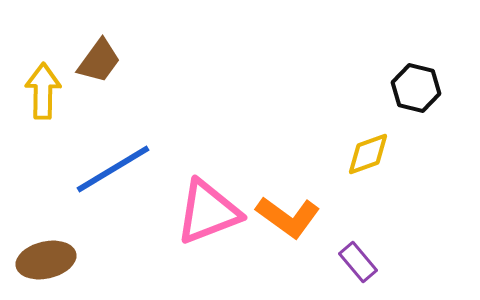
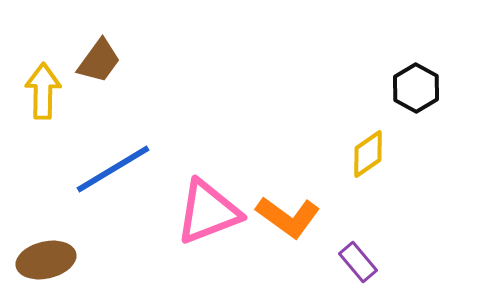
black hexagon: rotated 15 degrees clockwise
yellow diamond: rotated 15 degrees counterclockwise
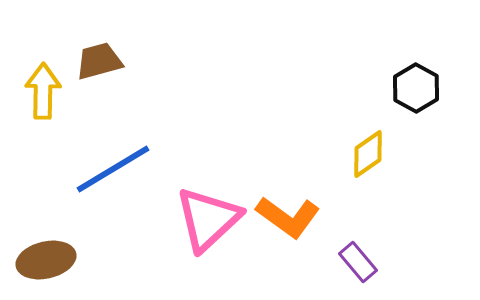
brown trapezoid: rotated 141 degrees counterclockwise
pink triangle: moved 7 px down; rotated 22 degrees counterclockwise
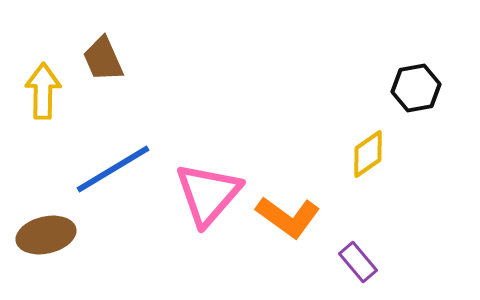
brown trapezoid: moved 4 px right, 2 px up; rotated 99 degrees counterclockwise
black hexagon: rotated 21 degrees clockwise
pink triangle: moved 25 px up; rotated 6 degrees counterclockwise
brown ellipse: moved 25 px up
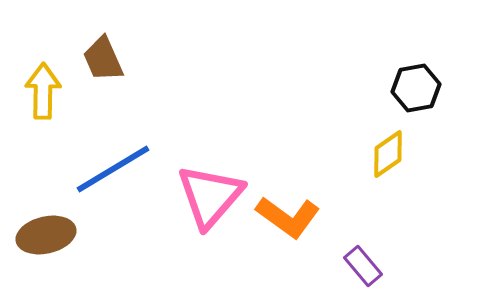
yellow diamond: moved 20 px right
pink triangle: moved 2 px right, 2 px down
purple rectangle: moved 5 px right, 4 px down
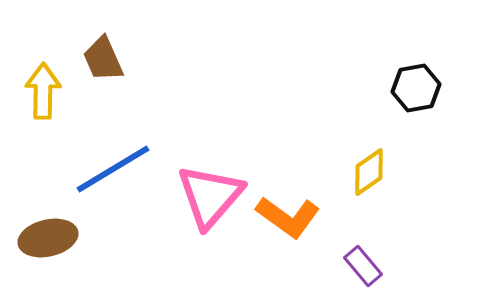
yellow diamond: moved 19 px left, 18 px down
brown ellipse: moved 2 px right, 3 px down
